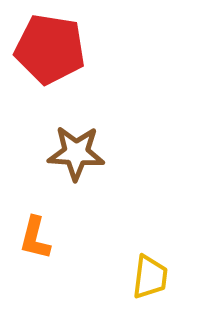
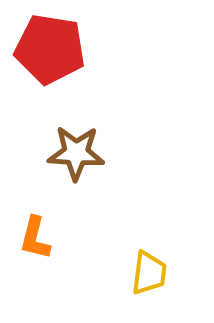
yellow trapezoid: moved 1 px left, 4 px up
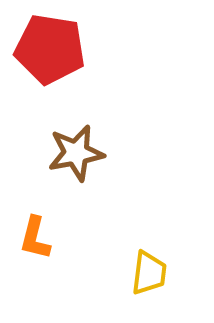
brown star: rotated 14 degrees counterclockwise
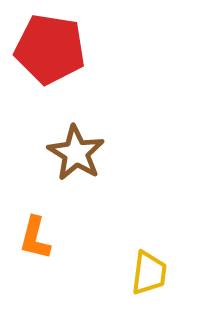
brown star: rotated 30 degrees counterclockwise
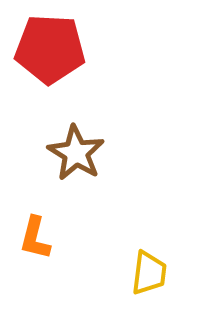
red pentagon: rotated 6 degrees counterclockwise
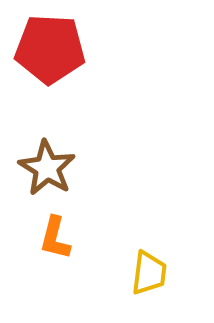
brown star: moved 29 px left, 15 px down
orange L-shape: moved 20 px right
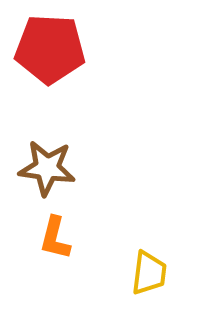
brown star: rotated 24 degrees counterclockwise
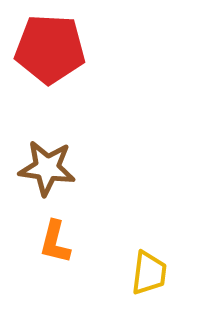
orange L-shape: moved 4 px down
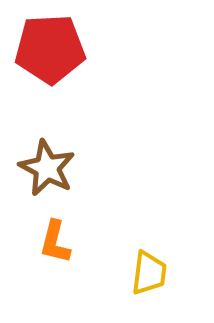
red pentagon: rotated 6 degrees counterclockwise
brown star: rotated 20 degrees clockwise
